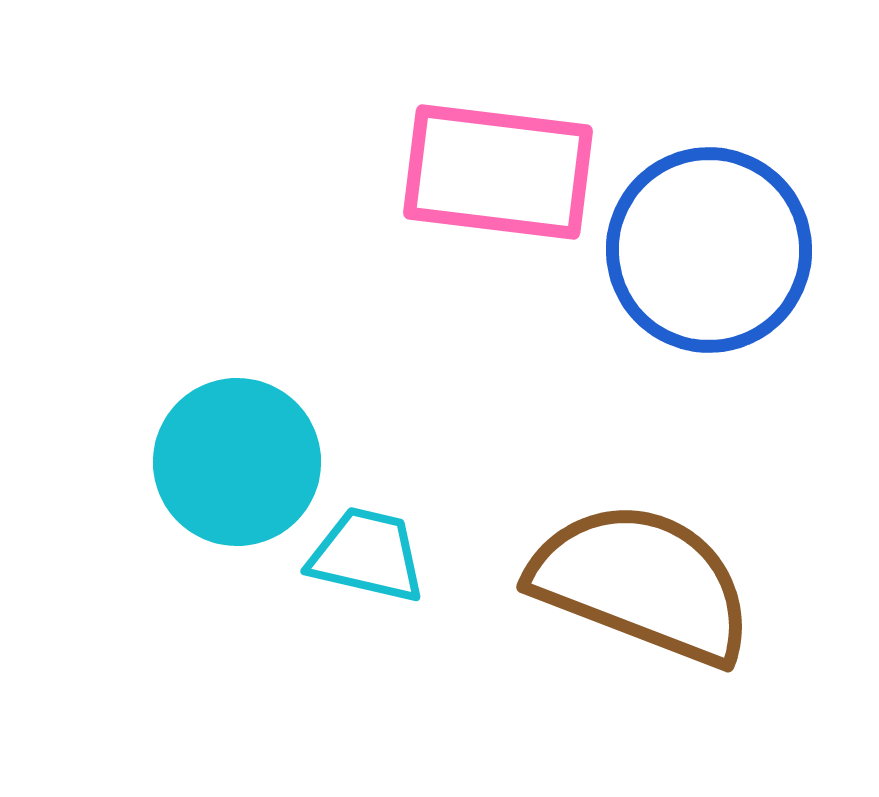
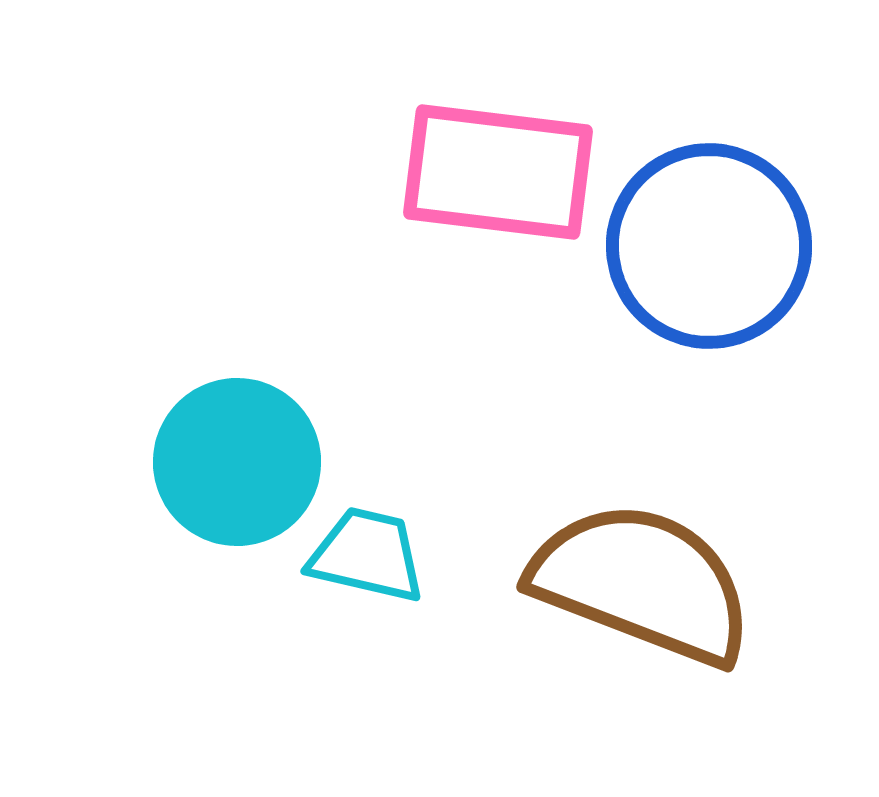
blue circle: moved 4 px up
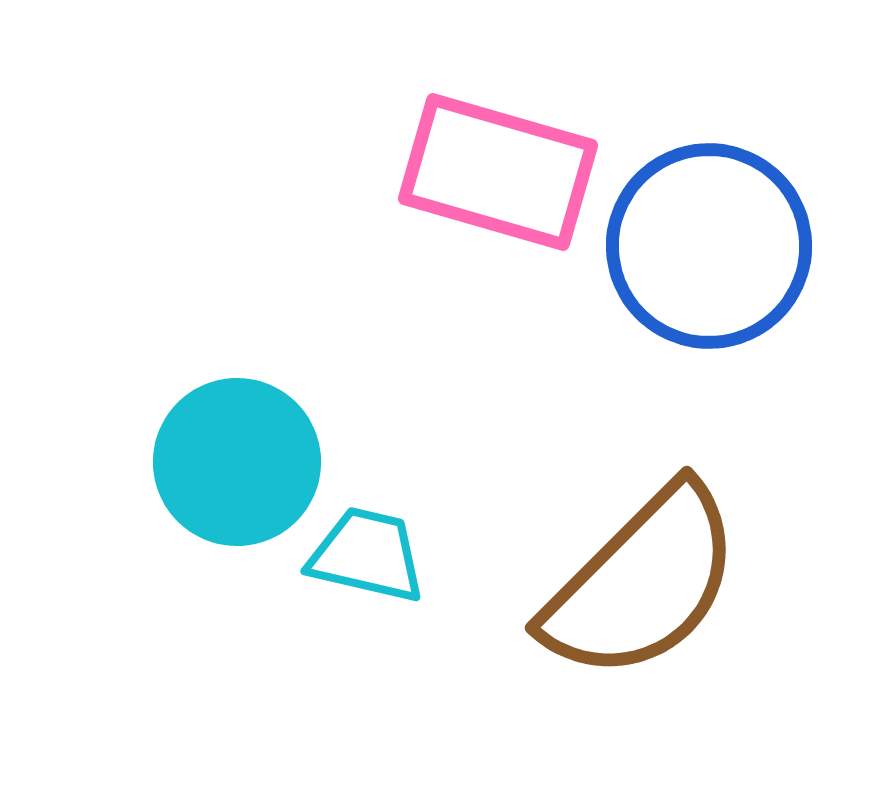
pink rectangle: rotated 9 degrees clockwise
brown semicircle: rotated 114 degrees clockwise
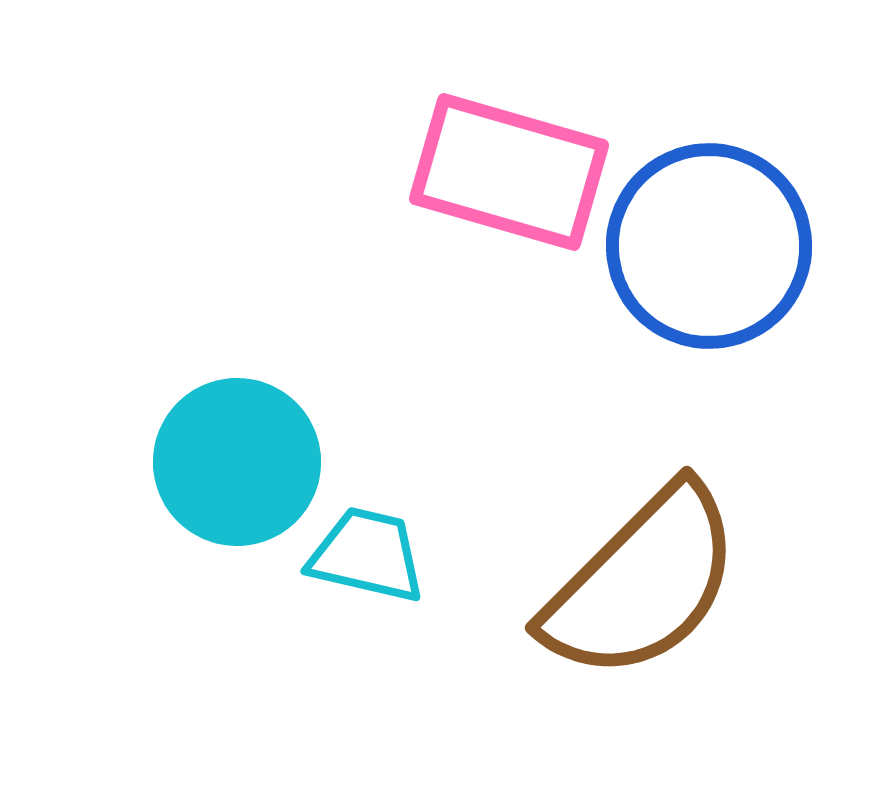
pink rectangle: moved 11 px right
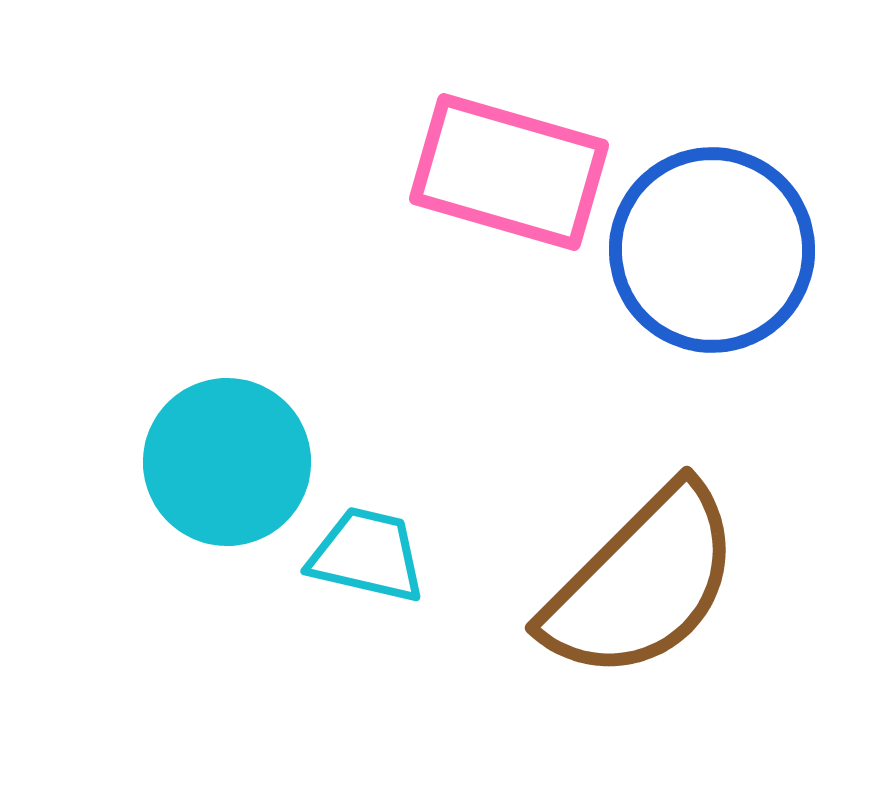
blue circle: moved 3 px right, 4 px down
cyan circle: moved 10 px left
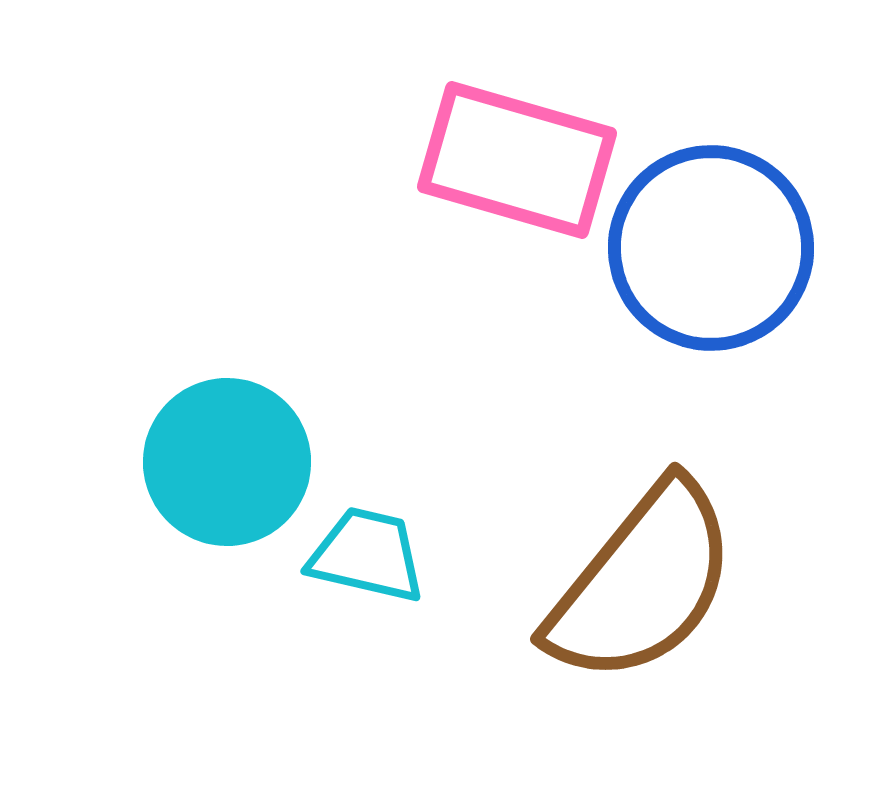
pink rectangle: moved 8 px right, 12 px up
blue circle: moved 1 px left, 2 px up
brown semicircle: rotated 6 degrees counterclockwise
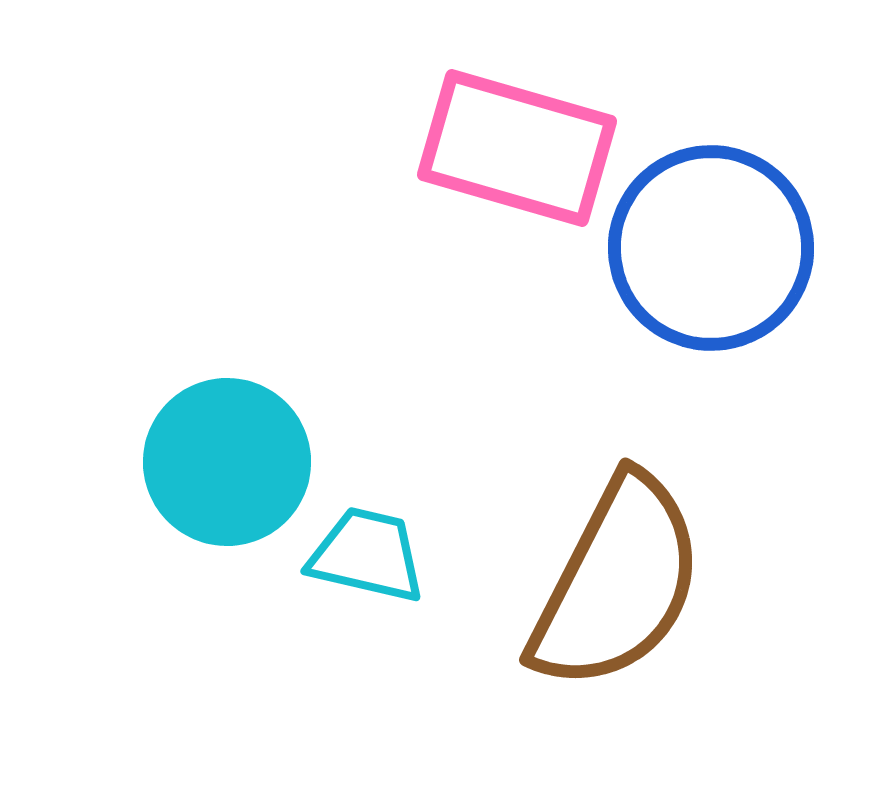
pink rectangle: moved 12 px up
brown semicircle: moved 25 px left; rotated 12 degrees counterclockwise
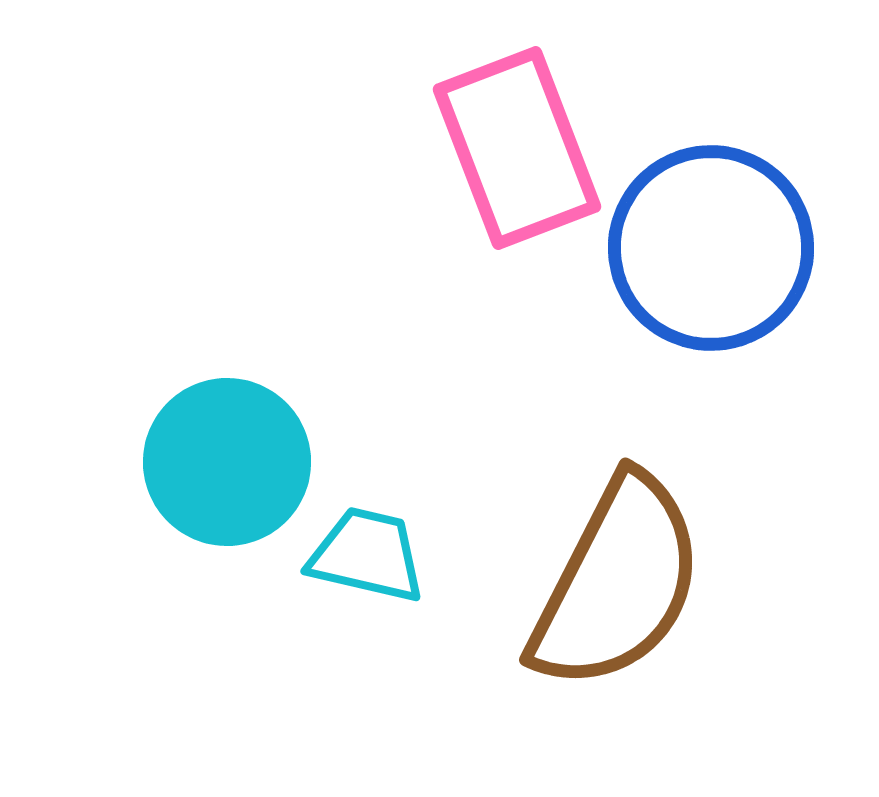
pink rectangle: rotated 53 degrees clockwise
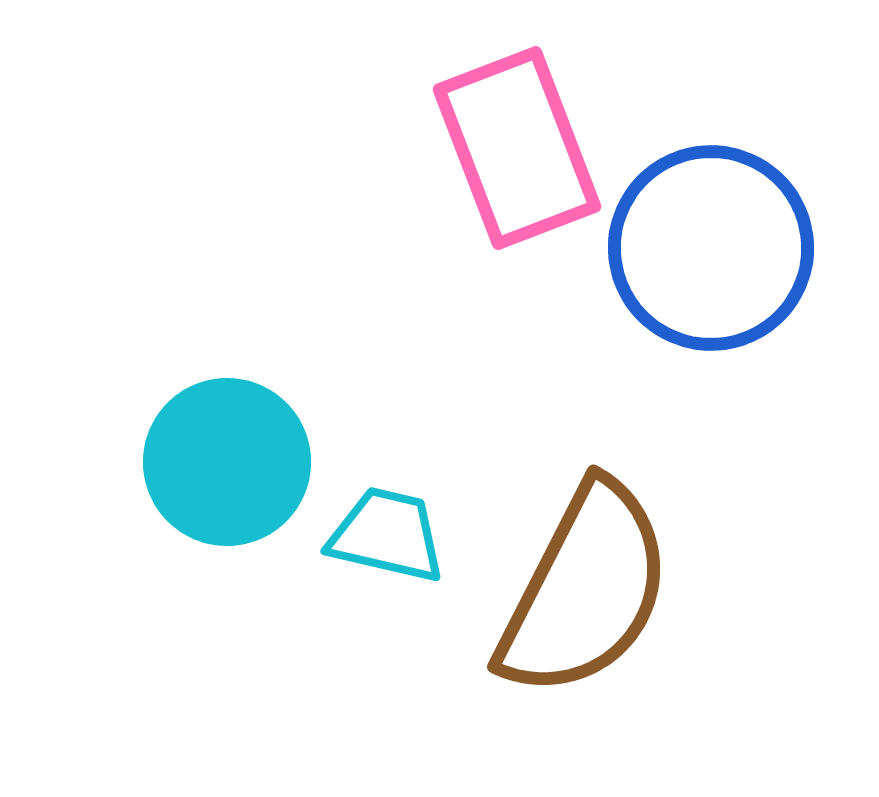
cyan trapezoid: moved 20 px right, 20 px up
brown semicircle: moved 32 px left, 7 px down
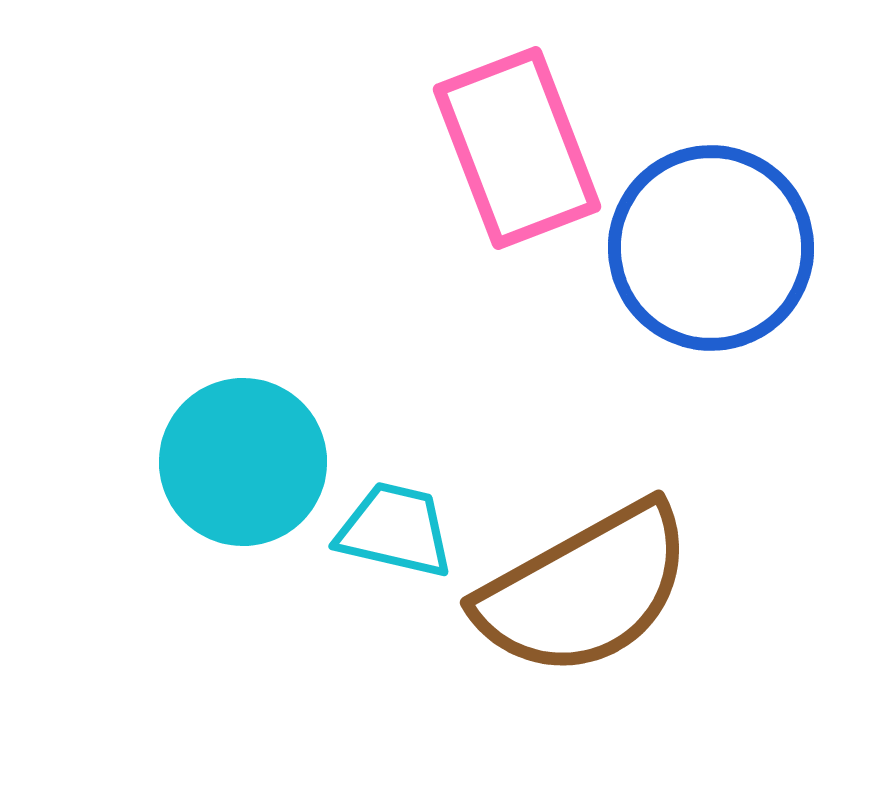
cyan circle: moved 16 px right
cyan trapezoid: moved 8 px right, 5 px up
brown semicircle: rotated 34 degrees clockwise
